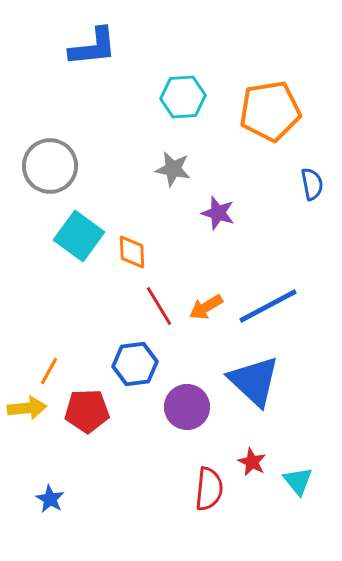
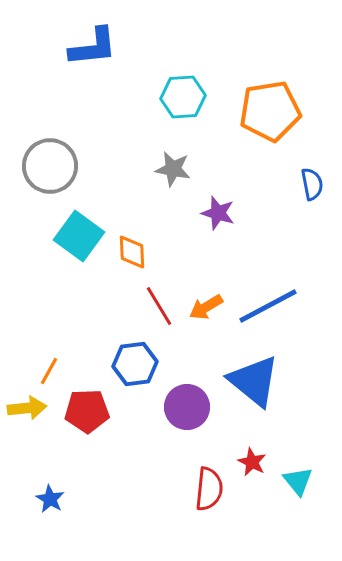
blue triangle: rotated 4 degrees counterclockwise
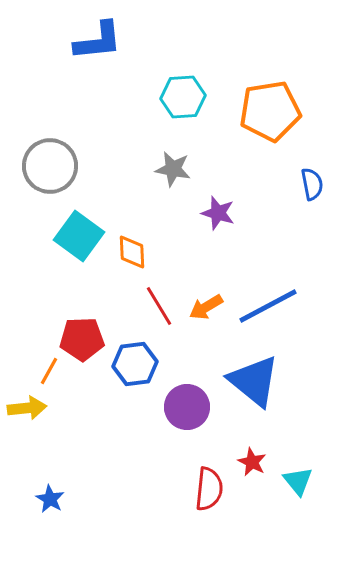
blue L-shape: moved 5 px right, 6 px up
red pentagon: moved 5 px left, 72 px up
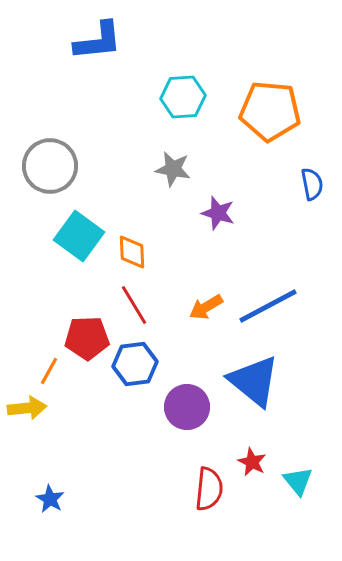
orange pentagon: rotated 14 degrees clockwise
red line: moved 25 px left, 1 px up
red pentagon: moved 5 px right, 1 px up
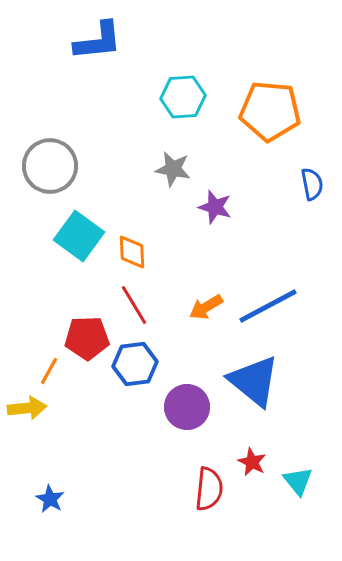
purple star: moved 3 px left, 6 px up
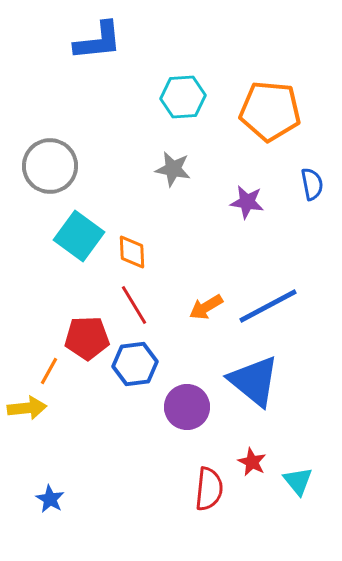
purple star: moved 32 px right, 5 px up; rotated 8 degrees counterclockwise
